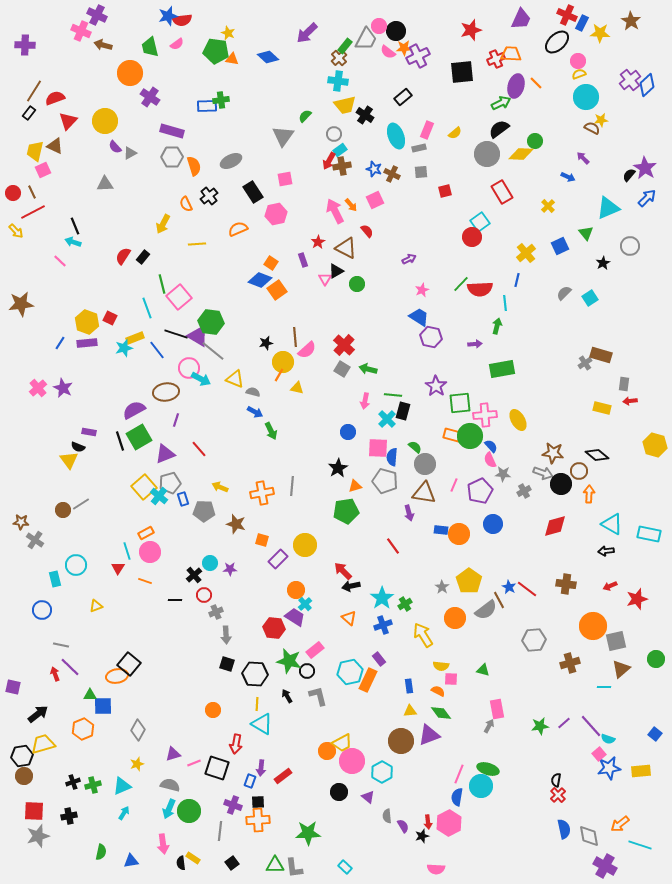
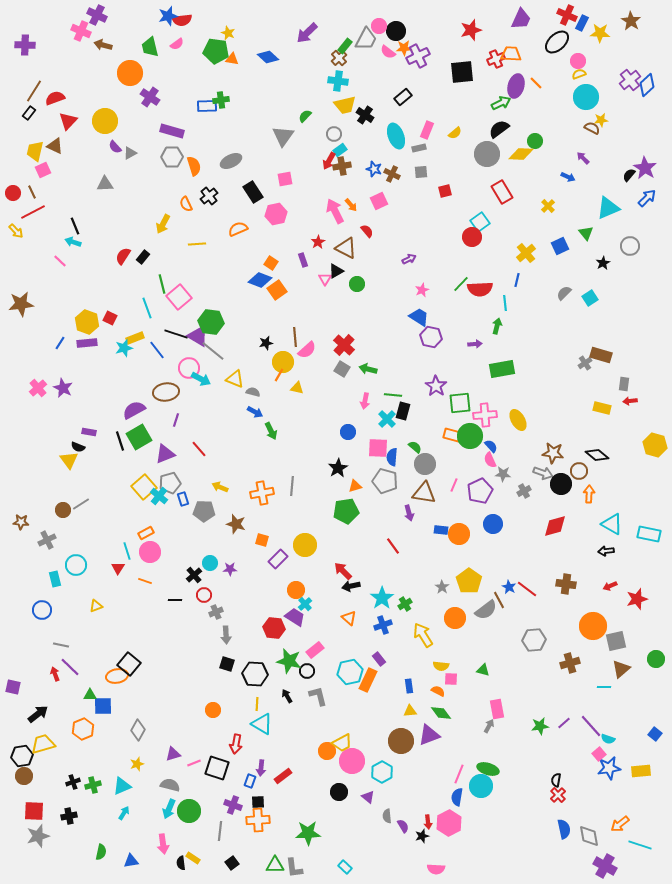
pink square at (375, 200): moved 4 px right, 1 px down
gray cross at (35, 540): moved 12 px right; rotated 30 degrees clockwise
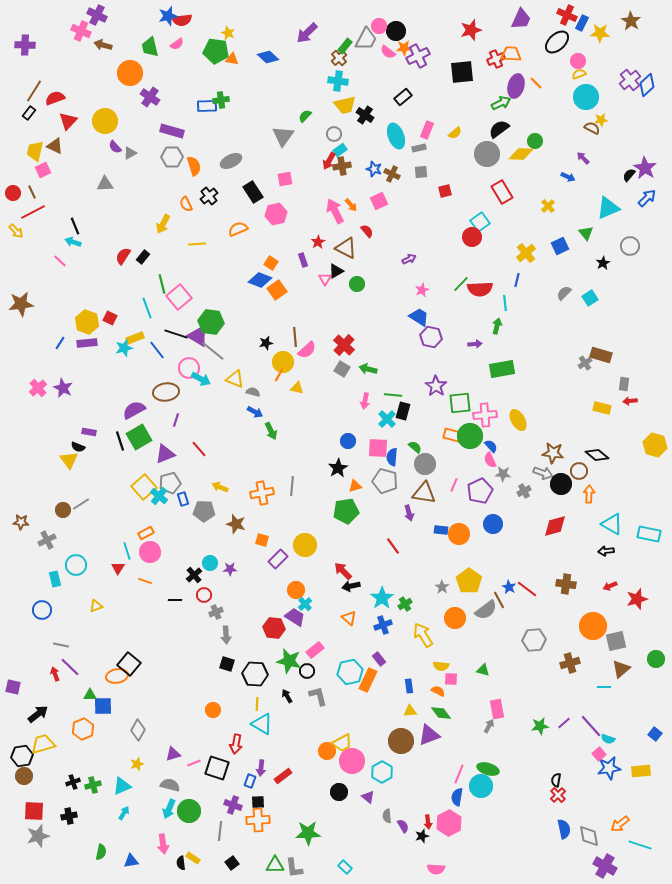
blue circle at (348, 432): moved 9 px down
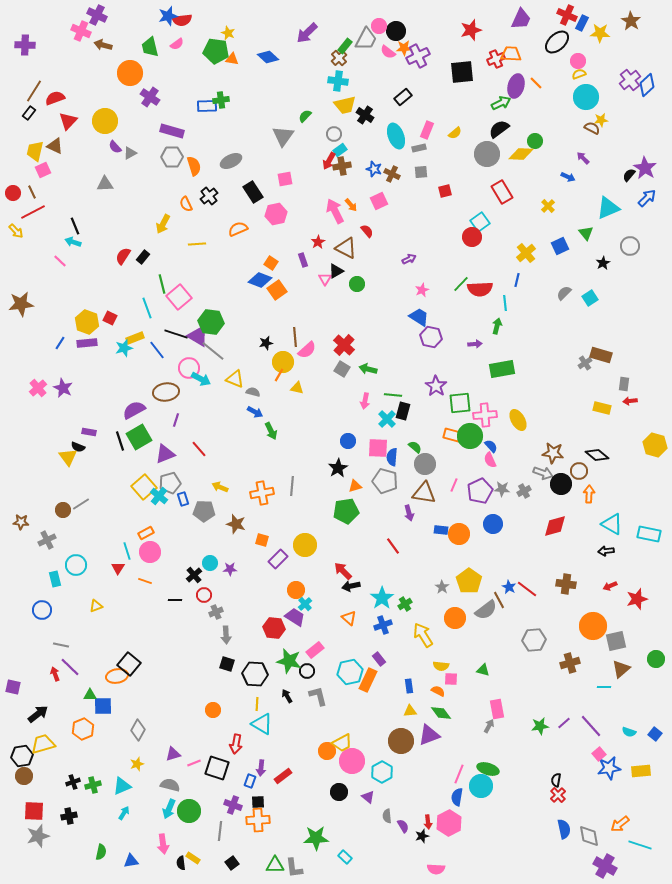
yellow triangle at (69, 460): moved 1 px left, 3 px up
gray star at (503, 474): moved 1 px left, 15 px down
cyan semicircle at (608, 739): moved 21 px right, 7 px up
green star at (308, 833): moved 8 px right, 5 px down
cyan rectangle at (345, 867): moved 10 px up
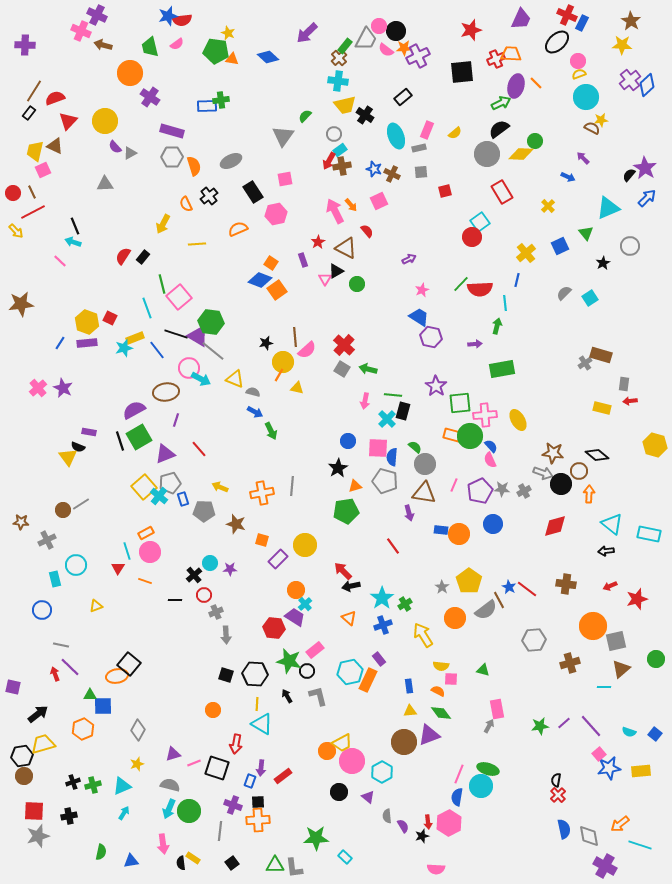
yellow star at (600, 33): moved 22 px right, 12 px down
pink semicircle at (388, 52): moved 2 px left, 2 px up
cyan triangle at (612, 524): rotated 10 degrees clockwise
black square at (227, 664): moved 1 px left, 11 px down
brown circle at (401, 741): moved 3 px right, 1 px down
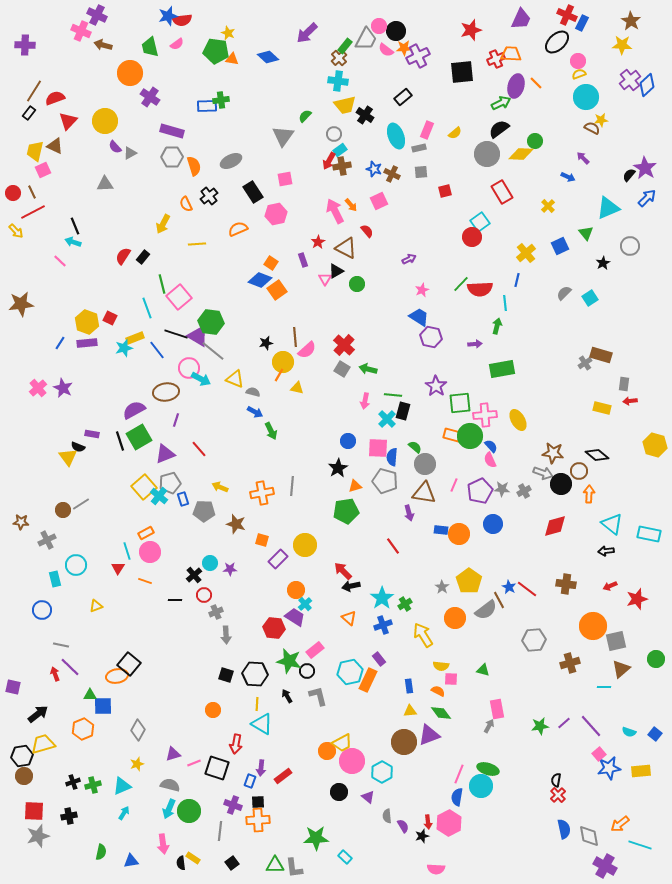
purple rectangle at (89, 432): moved 3 px right, 2 px down
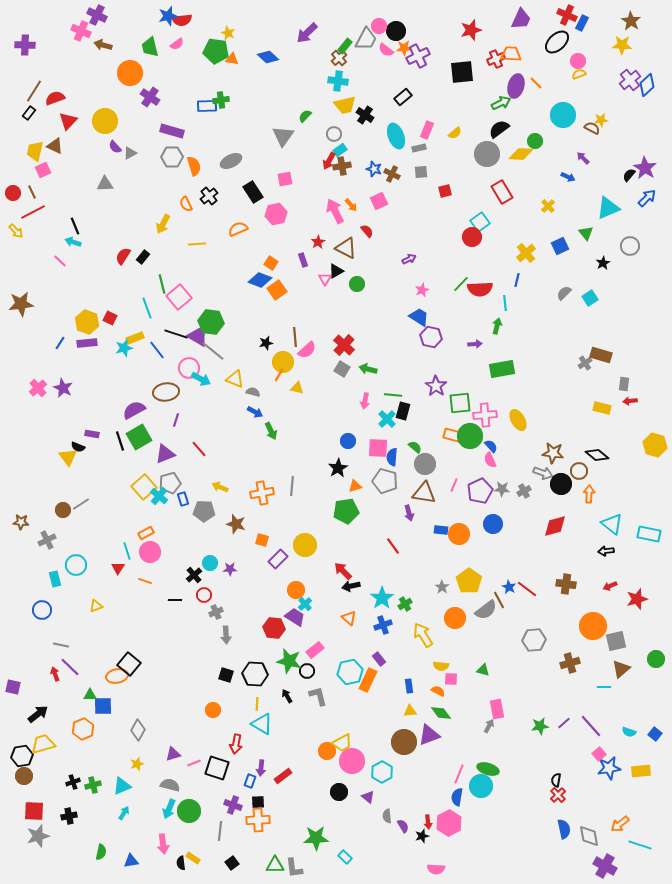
cyan circle at (586, 97): moved 23 px left, 18 px down
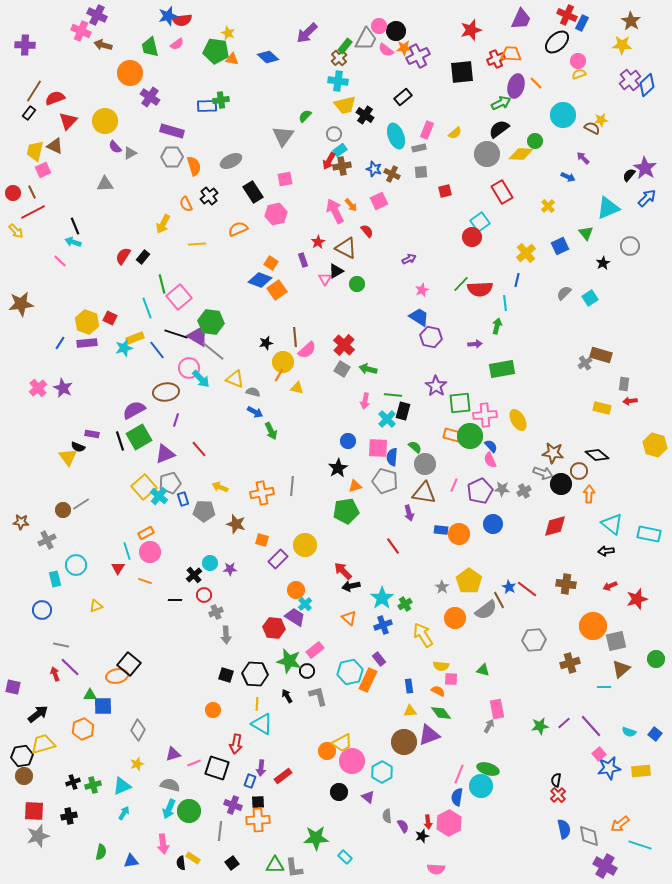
cyan arrow at (201, 379): rotated 18 degrees clockwise
